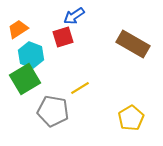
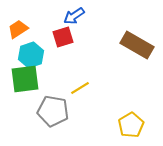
brown rectangle: moved 4 px right, 1 px down
cyan hexagon: rotated 20 degrees clockwise
green square: rotated 24 degrees clockwise
yellow pentagon: moved 7 px down
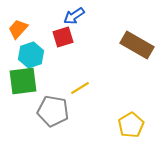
orange trapezoid: rotated 15 degrees counterclockwise
green square: moved 2 px left, 2 px down
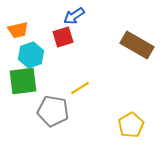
orange trapezoid: moved 1 px down; rotated 145 degrees counterclockwise
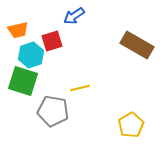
red square: moved 11 px left, 4 px down
green square: rotated 24 degrees clockwise
yellow line: rotated 18 degrees clockwise
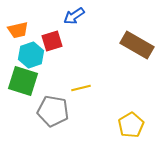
yellow line: moved 1 px right
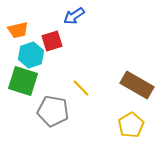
brown rectangle: moved 40 px down
yellow line: rotated 60 degrees clockwise
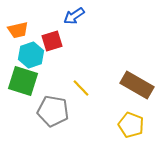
yellow pentagon: rotated 20 degrees counterclockwise
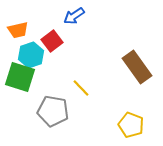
red square: rotated 20 degrees counterclockwise
green square: moved 3 px left, 4 px up
brown rectangle: moved 18 px up; rotated 24 degrees clockwise
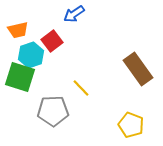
blue arrow: moved 2 px up
brown rectangle: moved 1 px right, 2 px down
gray pentagon: rotated 12 degrees counterclockwise
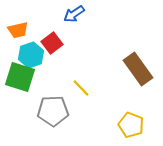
red square: moved 2 px down
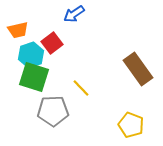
green square: moved 14 px right
